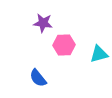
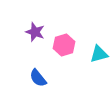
purple star: moved 8 px left, 9 px down; rotated 12 degrees clockwise
pink hexagon: rotated 15 degrees counterclockwise
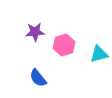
purple star: rotated 24 degrees counterclockwise
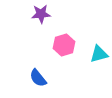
purple star: moved 6 px right, 18 px up
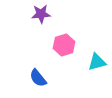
cyan triangle: moved 2 px left, 8 px down
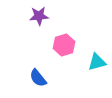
purple star: moved 2 px left, 2 px down
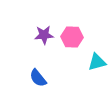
purple star: moved 5 px right, 19 px down
pink hexagon: moved 8 px right, 8 px up; rotated 20 degrees clockwise
